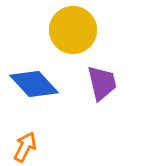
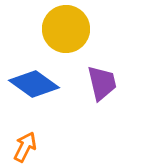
yellow circle: moved 7 px left, 1 px up
blue diamond: rotated 12 degrees counterclockwise
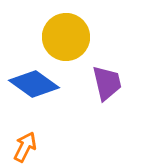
yellow circle: moved 8 px down
purple trapezoid: moved 5 px right
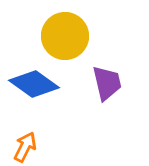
yellow circle: moved 1 px left, 1 px up
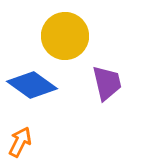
blue diamond: moved 2 px left, 1 px down
orange arrow: moved 5 px left, 5 px up
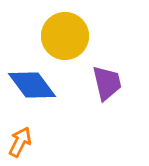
blue diamond: rotated 18 degrees clockwise
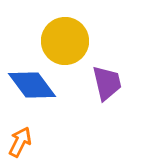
yellow circle: moved 5 px down
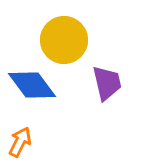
yellow circle: moved 1 px left, 1 px up
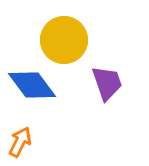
purple trapezoid: rotated 6 degrees counterclockwise
